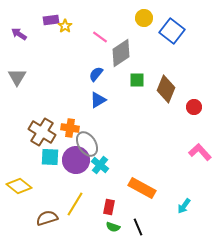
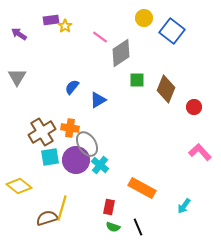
blue semicircle: moved 24 px left, 13 px down
brown cross: rotated 28 degrees clockwise
cyan square: rotated 12 degrees counterclockwise
yellow line: moved 13 px left, 4 px down; rotated 15 degrees counterclockwise
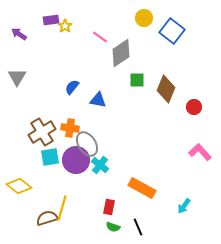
blue triangle: rotated 42 degrees clockwise
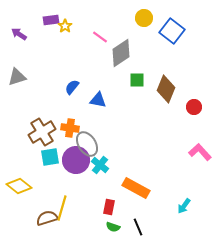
gray triangle: rotated 42 degrees clockwise
orange rectangle: moved 6 px left
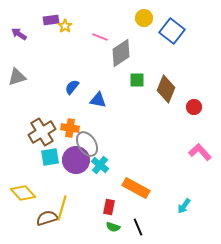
pink line: rotated 14 degrees counterclockwise
yellow diamond: moved 4 px right, 7 px down; rotated 10 degrees clockwise
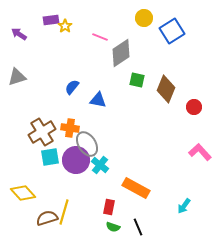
blue square: rotated 20 degrees clockwise
green square: rotated 14 degrees clockwise
yellow line: moved 2 px right, 4 px down
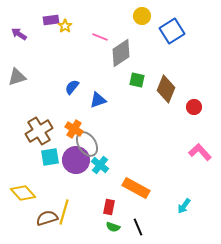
yellow circle: moved 2 px left, 2 px up
blue triangle: rotated 30 degrees counterclockwise
orange cross: moved 4 px right, 1 px down; rotated 24 degrees clockwise
brown cross: moved 3 px left, 1 px up
